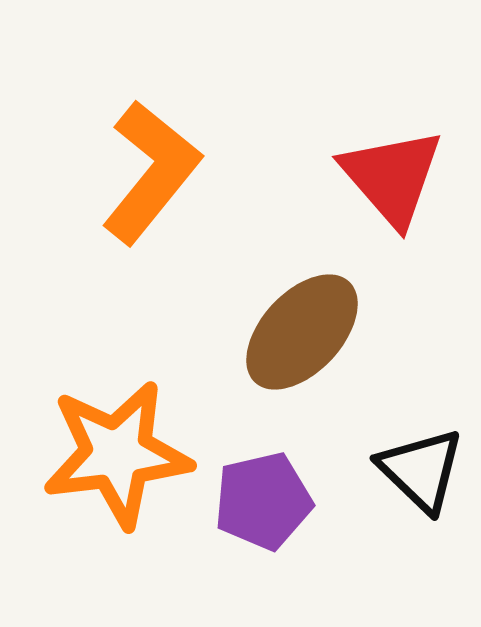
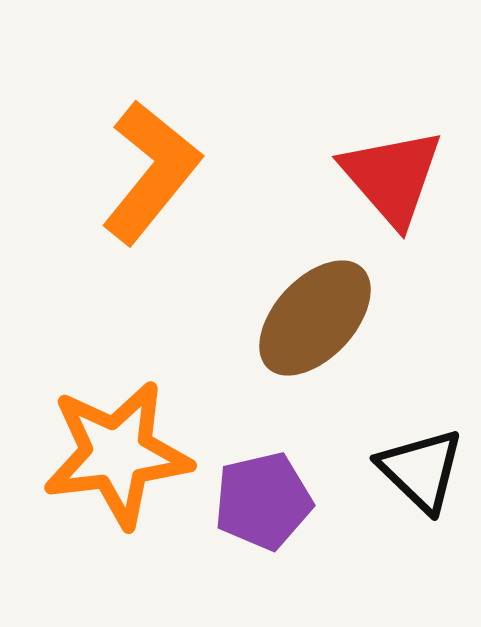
brown ellipse: moved 13 px right, 14 px up
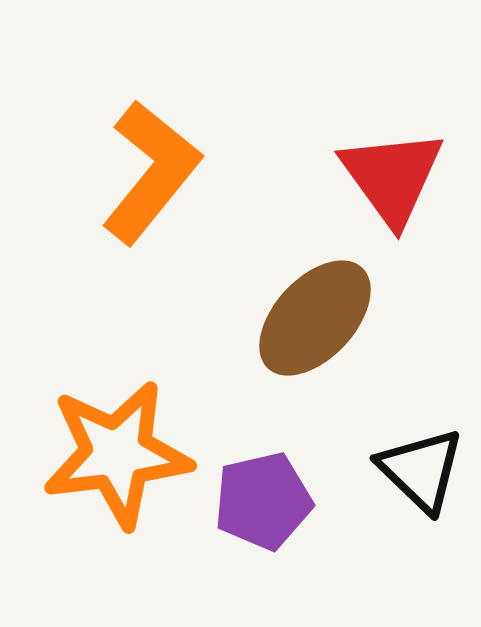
red triangle: rotated 5 degrees clockwise
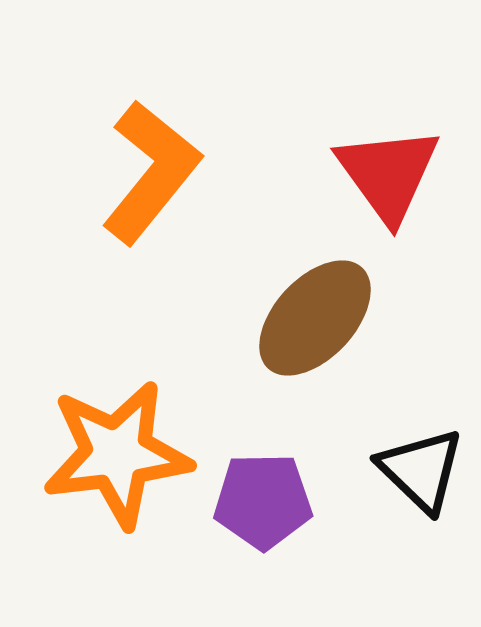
red triangle: moved 4 px left, 3 px up
purple pentagon: rotated 12 degrees clockwise
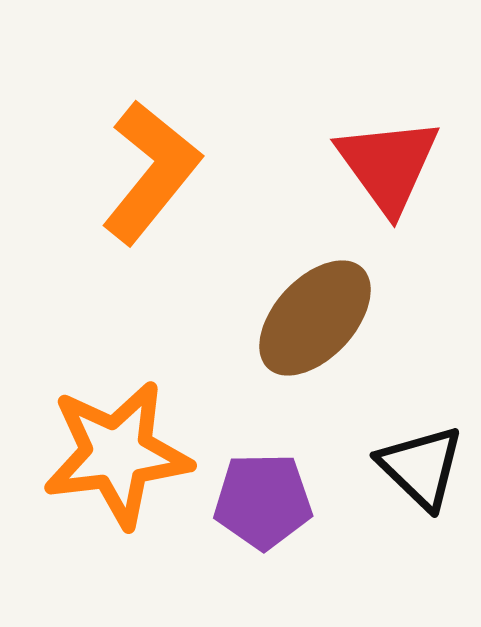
red triangle: moved 9 px up
black triangle: moved 3 px up
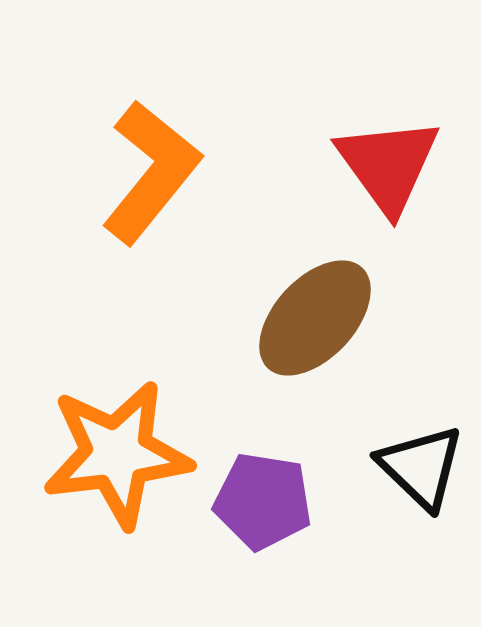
purple pentagon: rotated 10 degrees clockwise
